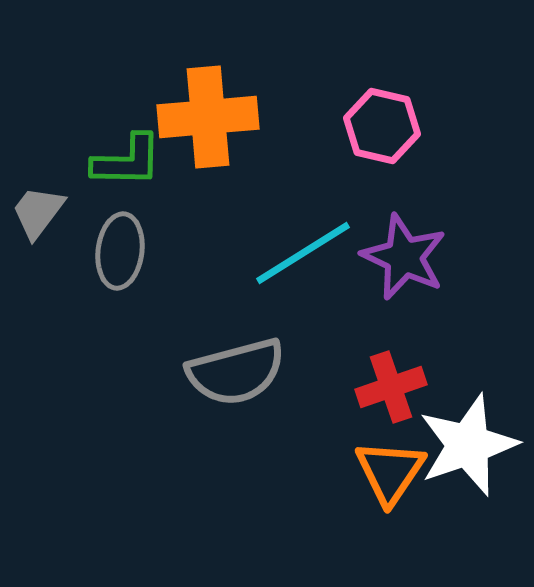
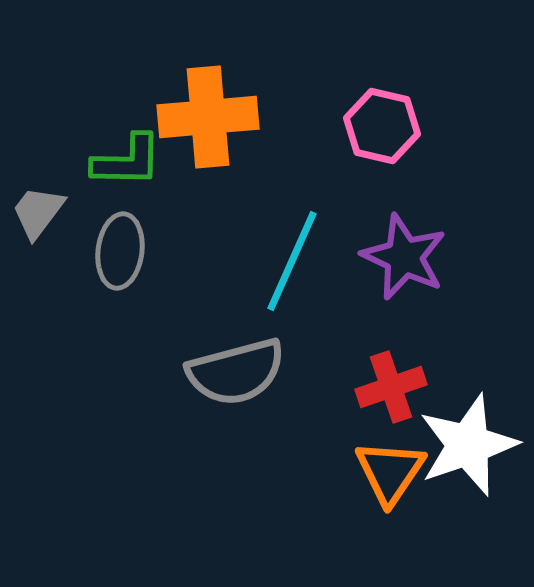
cyan line: moved 11 px left, 8 px down; rotated 34 degrees counterclockwise
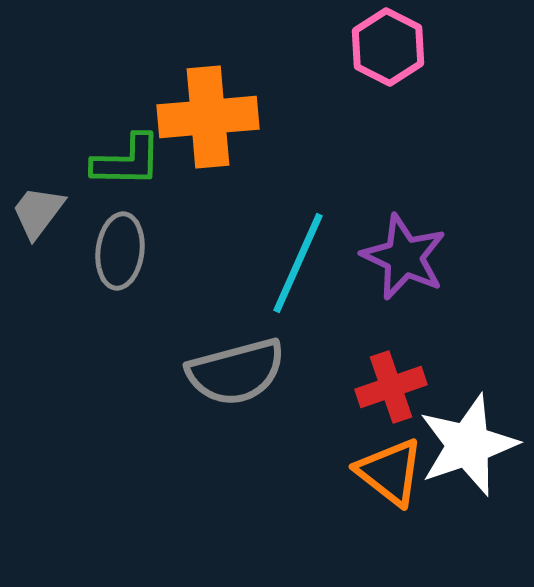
pink hexagon: moved 6 px right, 79 px up; rotated 14 degrees clockwise
cyan line: moved 6 px right, 2 px down
orange triangle: rotated 26 degrees counterclockwise
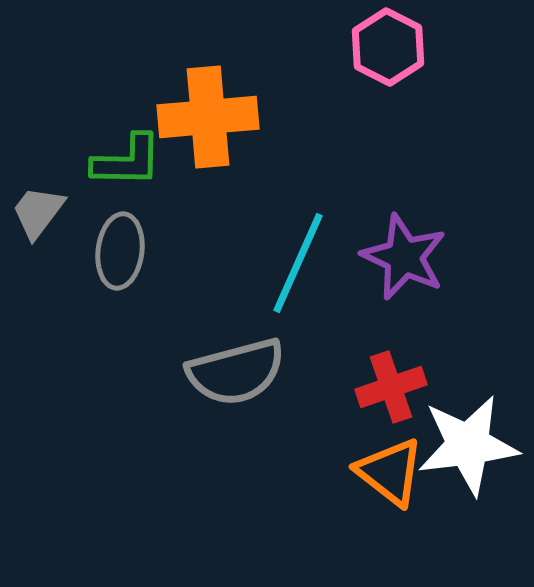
white star: rotated 12 degrees clockwise
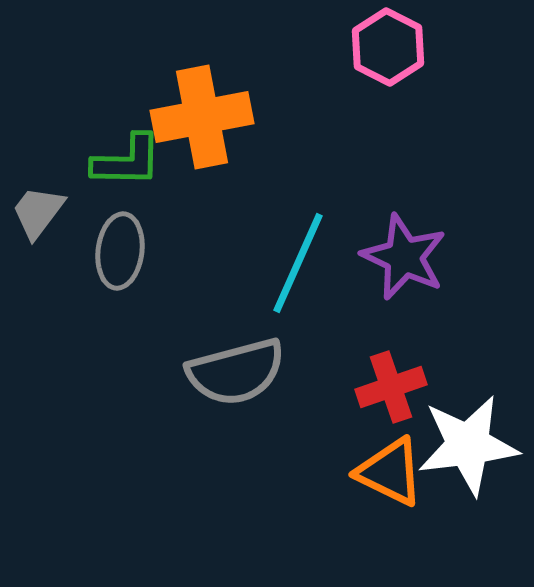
orange cross: moved 6 px left; rotated 6 degrees counterclockwise
orange triangle: rotated 12 degrees counterclockwise
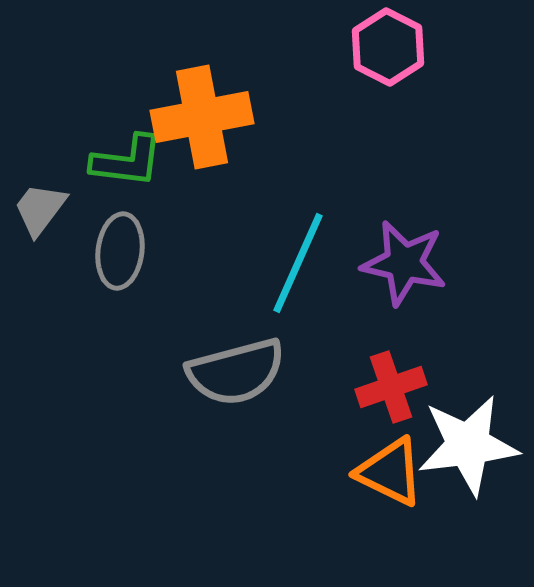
green L-shape: rotated 6 degrees clockwise
gray trapezoid: moved 2 px right, 3 px up
purple star: moved 6 px down; rotated 12 degrees counterclockwise
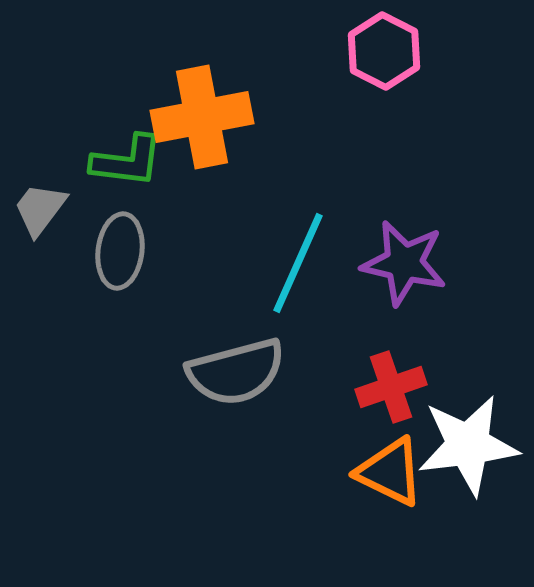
pink hexagon: moved 4 px left, 4 px down
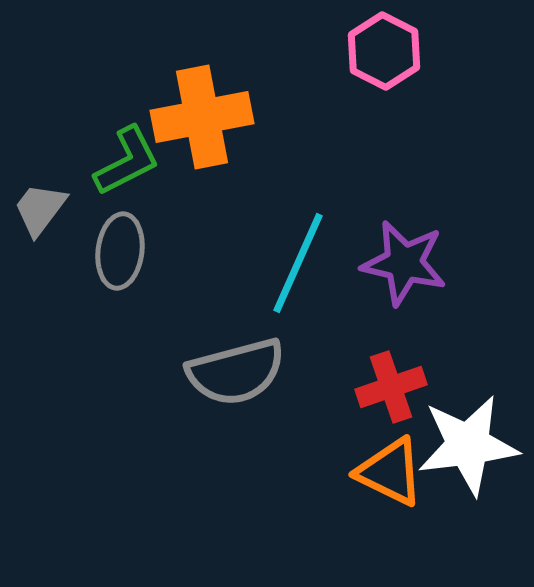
green L-shape: rotated 34 degrees counterclockwise
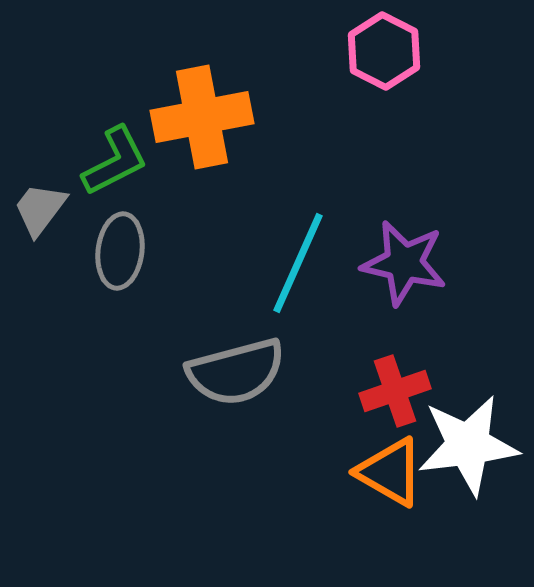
green L-shape: moved 12 px left
red cross: moved 4 px right, 4 px down
orange triangle: rotated 4 degrees clockwise
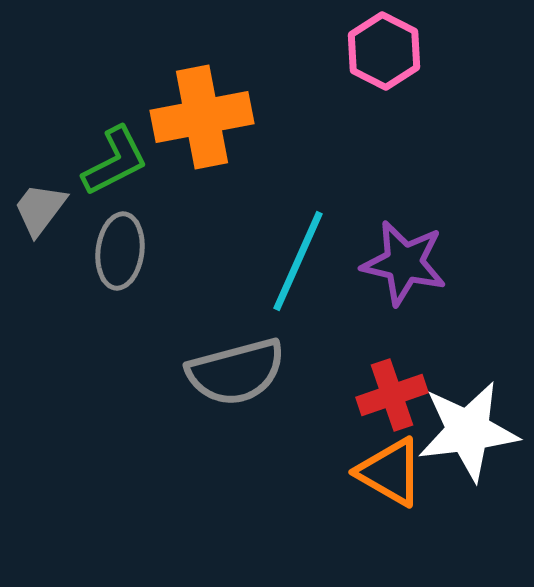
cyan line: moved 2 px up
red cross: moved 3 px left, 4 px down
white star: moved 14 px up
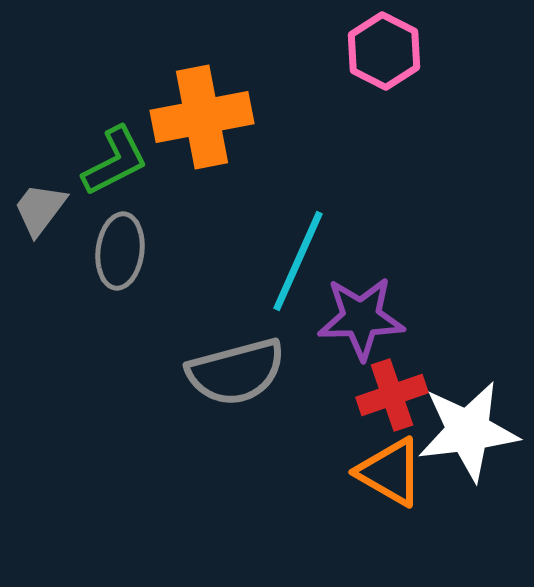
purple star: moved 43 px left, 55 px down; rotated 14 degrees counterclockwise
